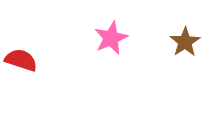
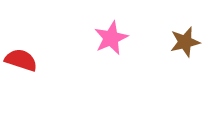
brown star: rotated 20 degrees clockwise
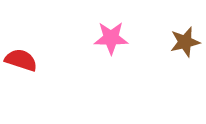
pink star: rotated 24 degrees clockwise
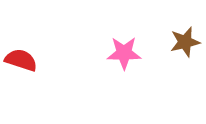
pink star: moved 13 px right, 15 px down
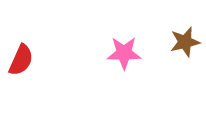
red semicircle: rotated 96 degrees clockwise
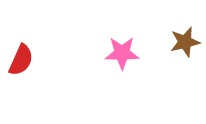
pink star: moved 2 px left
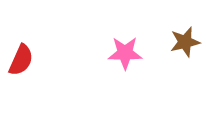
pink star: moved 3 px right
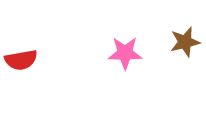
red semicircle: rotated 56 degrees clockwise
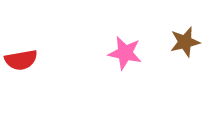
pink star: rotated 12 degrees clockwise
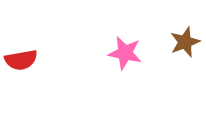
brown star: rotated 8 degrees counterclockwise
